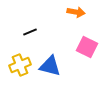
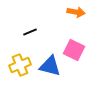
pink square: moved 13 px left, 3 px down
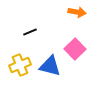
orange arrow: moved 1 px right
pink square: moved 1 px right, 1 px up; rotated 20 degrees clockwise
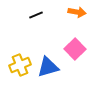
black line: moved 6 px right, 17 px up
blue triangle: moved 2 px left, 1 px down; rotated 30 degrees counterclockwise
